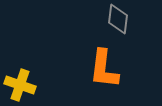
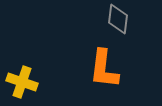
yellow cross: moved 2 px right, 3 px up
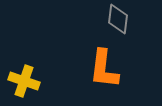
yellow cross: moved 2 px right, 1 px up
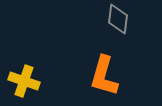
orange L-shape: moved 7 px down; rotated 9 degrees clockwise
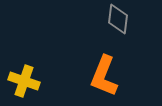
orange L-shape: rotated 6 degrees clockwise
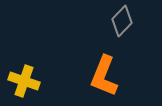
gray diamond: moved 4 px right, 2 px down; rotated 36 degrees clockwise
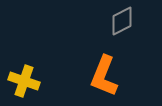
gray diamond: rotated 20 degrees clockwise
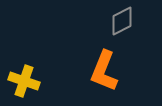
orange L-shape: moved 5 px up
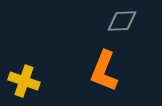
gray diamond: rotated 24 degrees clockwise
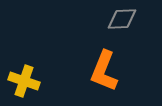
gray diamond: moved 2 px up
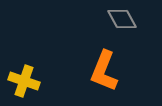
gray diamond: rotated 64 degrees clockwise
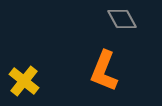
yellow cross: rotated 20 degrees clockwise
